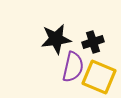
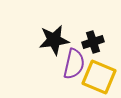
black star: moved 2 px left, 1 px down
purple semicircle: moved 1 px right, 3 px up
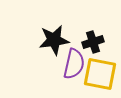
yellow square: moved 1 px right, 3 px up; rotated 12 degrees counterclockwise
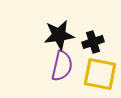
black star: moved 5 px right, 5 px up
purple semicircle: moved 12 px left, 2 px down
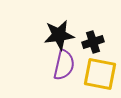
purple semicircle: moved 2 px right, 1 px up
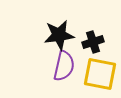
purple semicircle: moved 1 px down
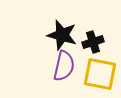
black star: moved 3 px right; rotated 24 degrees clockwise
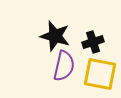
black star: moved 7 px left, 1 px down
